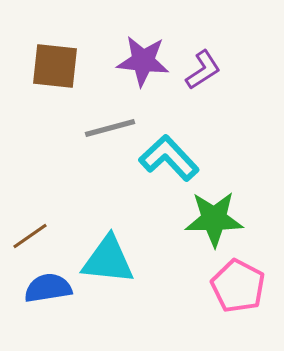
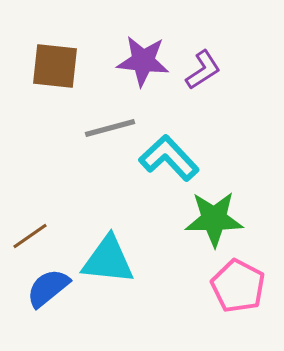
blue semicircle: rotated 30 degrees counterclockwise
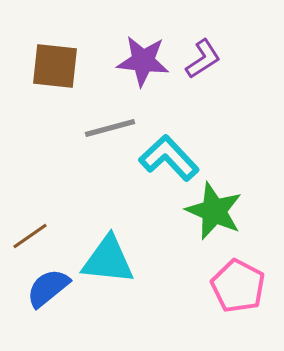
purple L-shape: moved 11 px up
green star: moved 8 px up; rotated 24 degrees clockwise
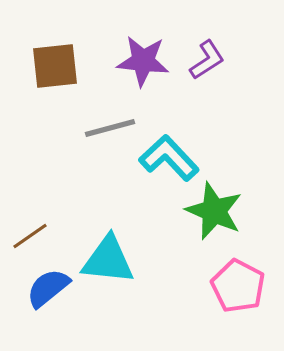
purple L-shape: moved 4 px right, 1 px down
brown square: rotated 12 degrees counterclockwise
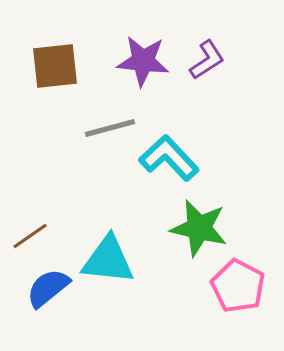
green star: moved 15 px left, 17 px down; rotated 10 degrees counterclockwise
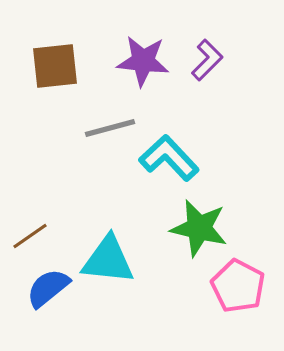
purple L-shape: rotated 12 degrees counterclockwise
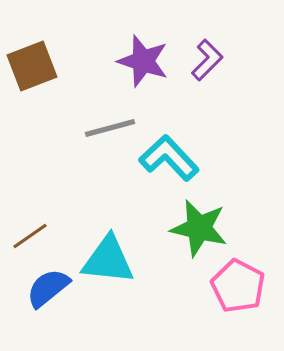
purple star: rotated 12 degrees clockwise
brown square: moved 23 px left; rotated 15 degrees counterclockwise
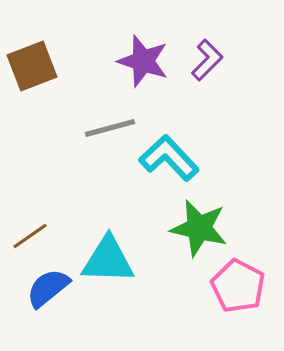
cyan triangle: rotated 4 degrees counterclockwise
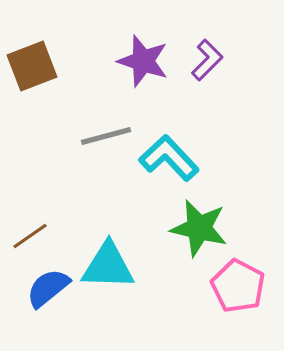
gray line: moved 4 px left, 8 px down
cyan triangle: moved 6 px down
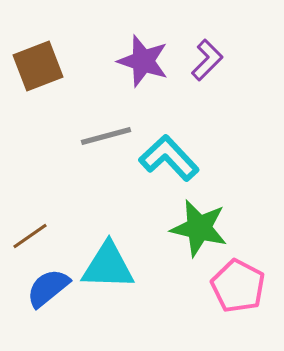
brown square: moved 6 px right
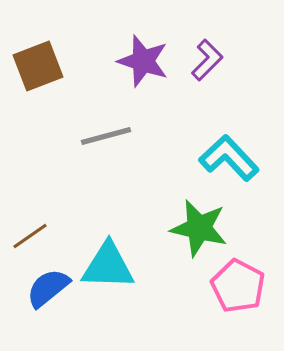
cyan L-shape: moved 60 px right
